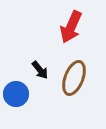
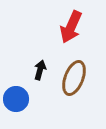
black arrow: rotated 126 degrees counterclockwise
blue circle: moved 5 px down
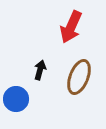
brown ellipse: moved 5 px right, 1 px up
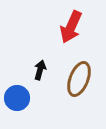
brown ellipse: moved 2 px down
blue circle: moved 1 px right, 1 px up
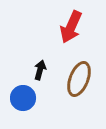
blue circle: moved 6 px right
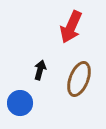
blue circle: moved 3 px left, 5 px down
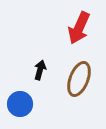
red arrow: moved 8 px right, 1 px down
blue circle: moved 1 px down
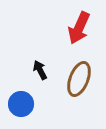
black arrow: rotated 42 degrees counterclockwise
blue circle: moved 1 px right
